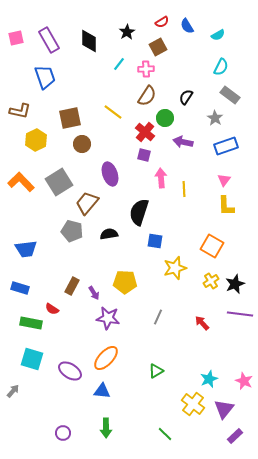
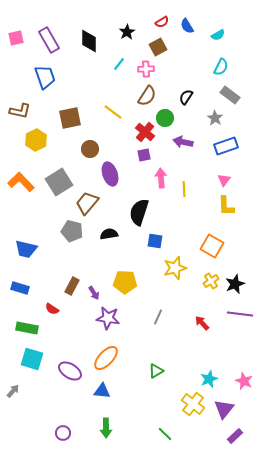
brown circle at (82, 144): moved 8 px right, 5 px down
purple square at (144, 155): rotated 24 degrees counterclockwise
blue trapezoid at (26, 249): rotated 20 degrees clockwise
green rectangle at (31, 323): moved 4 px left, 5 px down
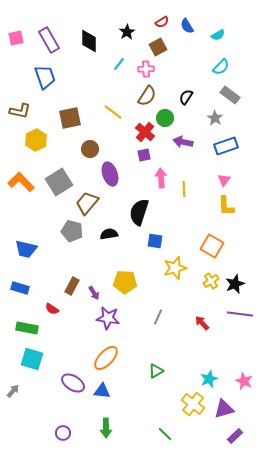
cyan semicircle at (221, 67): rotated 18 degrees clockwise
purple ellipse at (70, 371): moved 3 px right, 12 px down
purple triangle at (224, 409): rotated 35 degrees clockwise
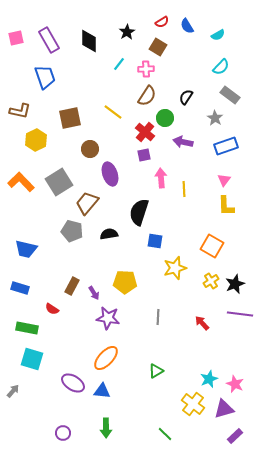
brown square at (158, 47): rotated 30 degrees counterclockwise
gray line at (158, 317): rotated 21 degrees counterclockwise
pink star at (244, 381): moved 9 px left, 3 px down
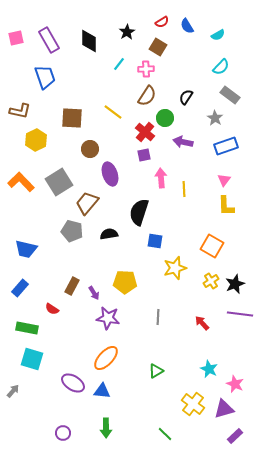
brown square at (70, 118): moved 2 px right; rotated 15 degrees clockwise
blue rectangle at (20, 288): rotated 66 degrees counterclockwise
cyan star at (209, 379): moved 10 px up; rotated 24 degrees counterclockwise
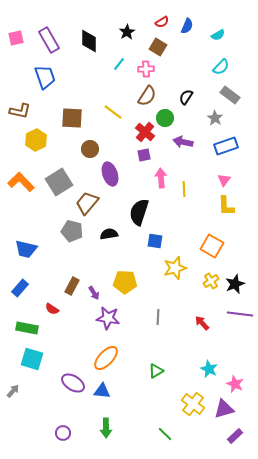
blue semicircle at (187, 26): rotated 126 degrees counterclockwise
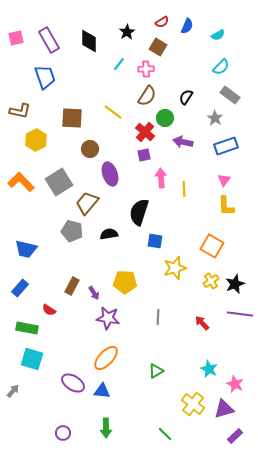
red semicircle at (52, 309): moved 3 px left, 1 px down
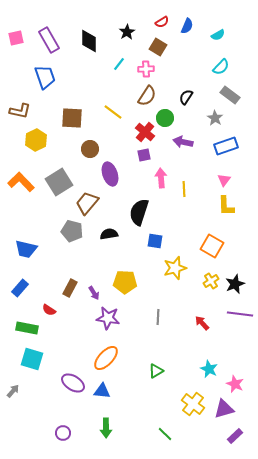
brown rectangle at (72, 286): moved 2 px left, 2 px down
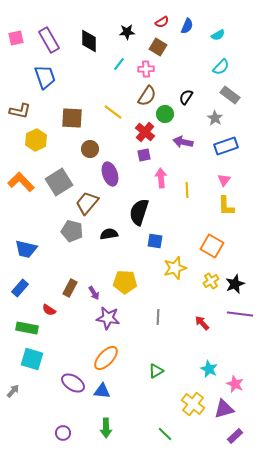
black star at (127, 32): rotated 28 degrees clockwise
green circle at (165, 118): moved 4 px up
yellow line at (184, 189): moved 3 px right, 1 px down
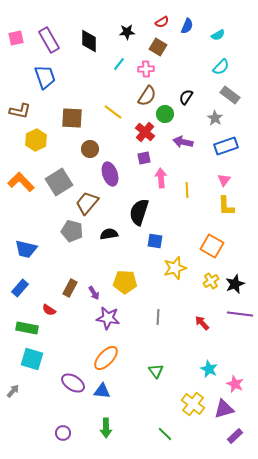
purple square at (144, 155): moved 3 px down
green triangle at (156, 371): rotated 35 degrees counterclockwise
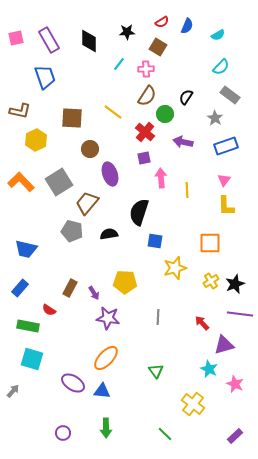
orange square at (212, 246): moved 2 px left, 3 px up; rotated 30 degrees counterclockwise
green rectangle at (27, 328): moved 1 px right, 2 px up
purple triangle at (224, 409): moved 64 px up
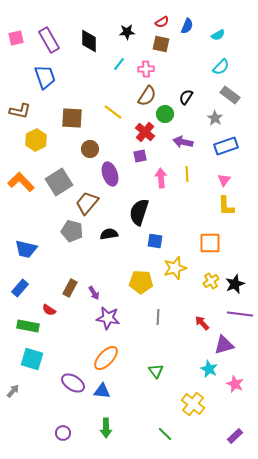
brown square at (158, 47): moved 3 px right, 3 px up; rotated 18 degrees counterclockwise
purple square at (144, 158): moved 4 px left, 2 px up
yellow line at (187, 190): moved 16 px up
yellow pentagon at (125, 282): moved 16 px right
